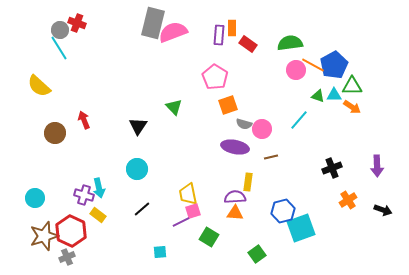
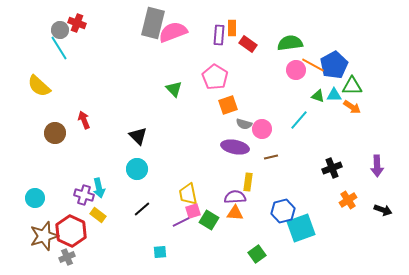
green triangle at (174, 107): moved 18 px up
black triangle at (138, 126): moved 10 px down; rotated 18 degrees counterclockwise
green square at (209, 237): moved 17 px up
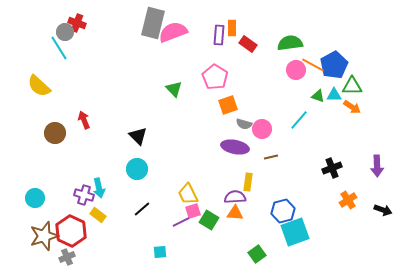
gray circle at (60, 30): moved 5 px right, 2 px down
yellow trapezoid at (188, 194): rotated 15 degrees counterclockwise
cyan square at (301, 228): moved 6 px left, 4 px down
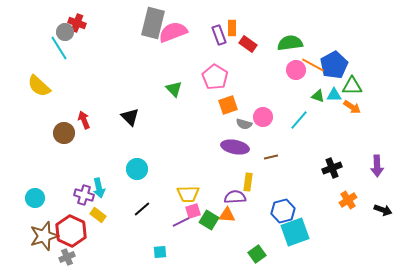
purple rectangle at (219, 35): rotated 24 degrees counterclockwise
pink circle at (262, 129): moved 1 px right, 12 px up
brown circle at (55, 133): moved 9 px right
black triangle at (138, 136): moved 8 px left, 19 px up
yellow trapezoid at (188, 194): rotated 65 degrees counterclockwise
orange triangle at (235, 213): moved 8 px left, 2 px down
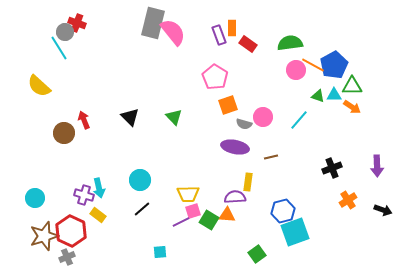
pink semicircle at (173, 32): rotated 72 degrees clockwise
green triangle at (174, 89): moved 28 px down
cyan circle at (137, 169): moved 3 px right, 11 px down
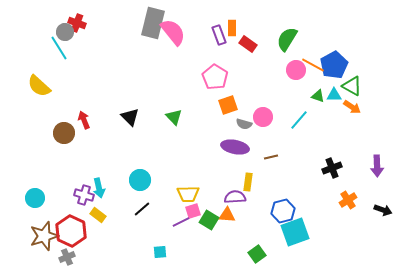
green semicircle at (290, 43): moved 3 px left, 4 px up; rotated 50 degrees counterclockwise
green triangle at (352, 86): rotated 30 degrees clockwise
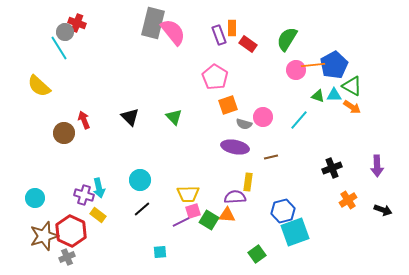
orange line at (313, 65): rotated 35 degrees counterclockwise
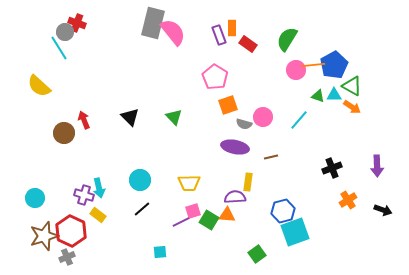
yellow trapezoid at (188, 194): moved 1 px right, 11 px up
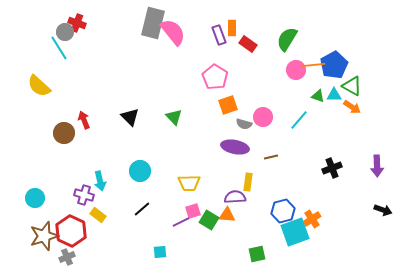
cyan circle at (140, 180): moved 9 px up
cyan arrow at (99, 188): moved 1 px right, 7 px up
orange cross at (348, 200): moved 36 px left, 19 px down
green square at (257, 254): rotated 24 degrees clockwise
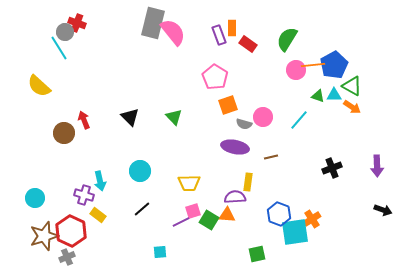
blue hexagon at (283, 211): moved 4 px left, 3 px down; rotated 25 degrees counterclockwise
cyan square at (295, 232): rotated 12 degrees clockwise
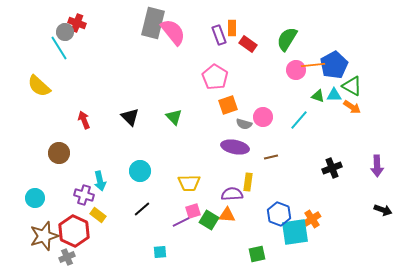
brown circle at (64, 133): moved 5 px left, 20 px down
purple semicircle at (235, 197): moved 3 px left, 3 px up
red hexagon at (71, 231): moved 3 px right
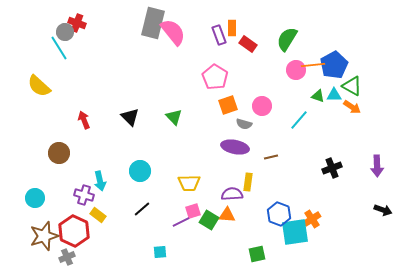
pink circle at (263, 117): moved 1 px left, 11 px up
